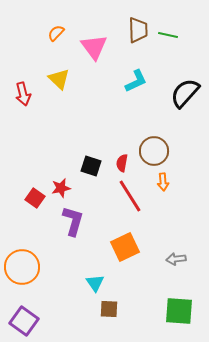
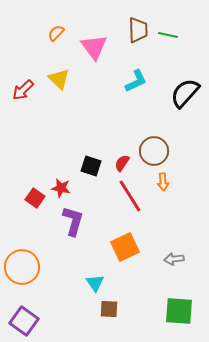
red arrow: moved 4 px up; rotated 60 degrees clockwise
red semicircle: rotated 24 degrees clockwise
red star: rotated 24 degrees clockwise
gray arrow: moved 2 px left
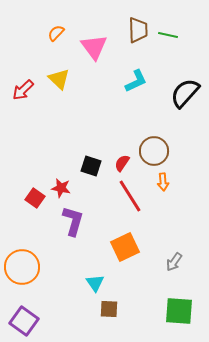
gray arrow: moved 3 px down; rotated 48 degrees counterclockwise
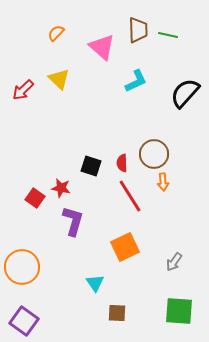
pink triangle: moved 8 px right; rotated 12 degrees counterclockwise
brown circle: moved 3 px down
red semicircle: rotated 36 degrees counterclockwise
brown square: moved 8 px right, 4 px down
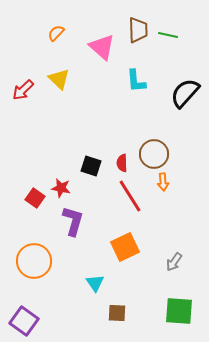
cyan L-shape: rotated 110 degrees clockwise
orange circle: moved 12 px right, 6 px up
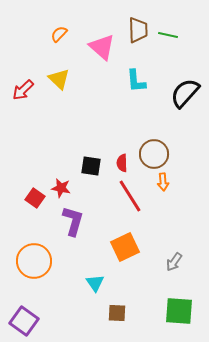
orange semicircle: moved 3 px right, 1 px down
black square: rotated 10 degrees counterclockwise
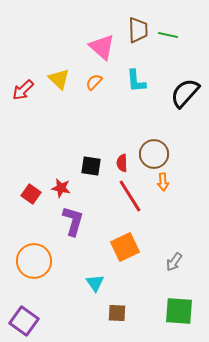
orange semicircle: moved 35 px right, 48 px down
red square: moved 4 px left, 4 px up
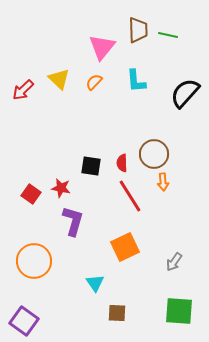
pink triangle: rotated 28 degrees clockwise
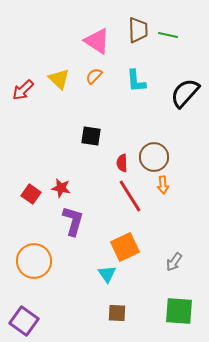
pink triangle: moved 5 px left, 6 px up; rotated 36 degrees counterclockwise
orange semicircle: moved 6 px up
brown circle: moved 3 px down
black square: moved 30 px up
orange arrow: moved 3 px down
cyan triangle: moved 12 px right, 9 px up
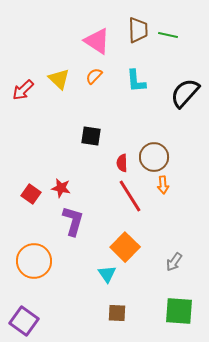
orange square: rotated 20 degrees counterclockwise
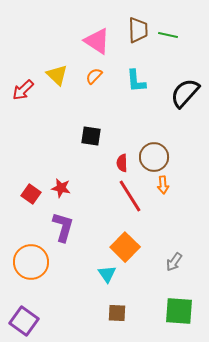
yellow triangle: moved 2 px left, 4 px up
purple L-shape: moved 10 px left, 6 px down
orange circle: moved 3 px left, 1 px down
